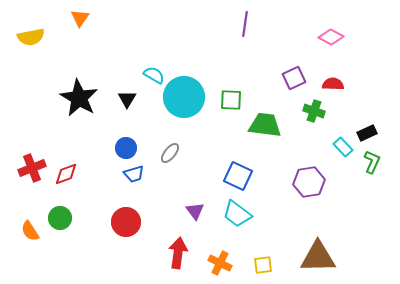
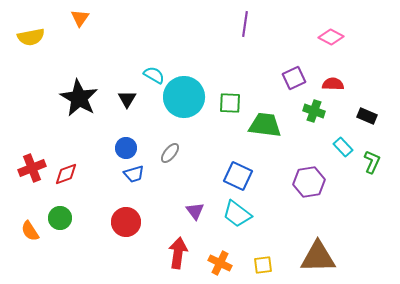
green square: moved 1 px left, 3 px down
black rectangle: moved 17 px up; rotated 48 degrees clockwise
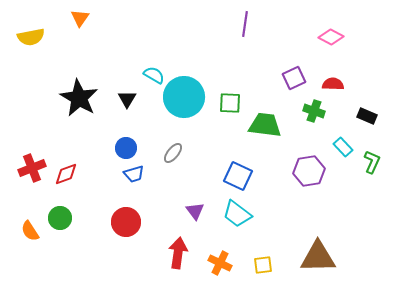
gray ellipse: moved 3 px right
purple hexagon: moved 11 px up
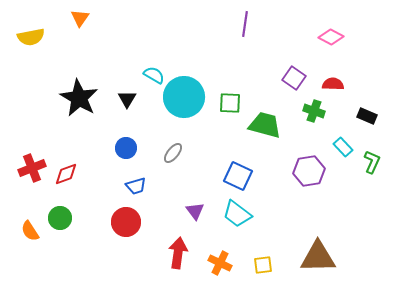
purple square: rotated 30 degrees counterclockwise
green trapezoid: rotated 8 degrees clockwise
blue trapezoid: moved 2 px right, 12 px down
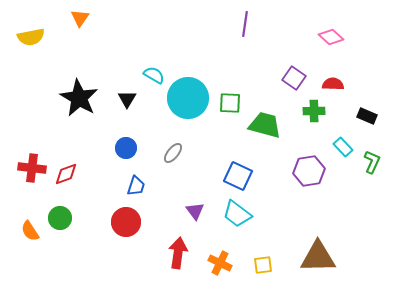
pink diamond: rotated 15 degrees clockwise
cyan circle: moved 4 px right, 1 px down
green cross: rotated 20 degrees counterclockwise
red cross: rotated 28 degrees clockwise
blue trapezoid: rotated 55 degrees counterclockwise
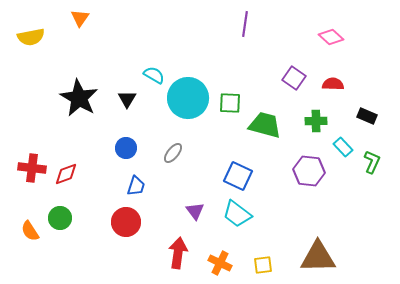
green cross: moved 2 px right, 10 px down
purple hexagon: rotated 16 degrees clockwise
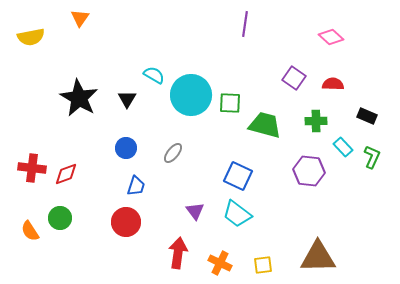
cyan circle: moved 3 px right, 3 px up
green L-shape: moved 5 px up
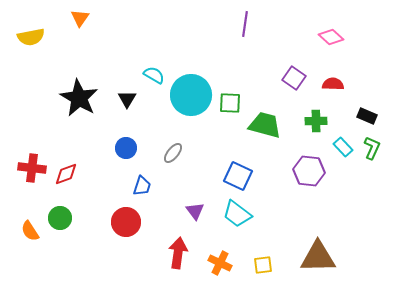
green L-shape: moved 9 px up
blue trapezoid: moved 6 px right
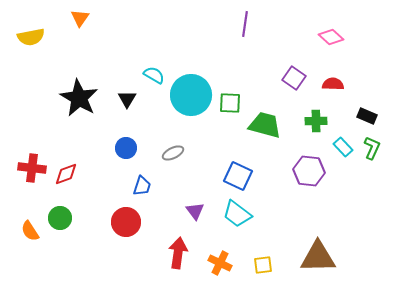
gray ellipse: rotated 25 degrees clockwise
